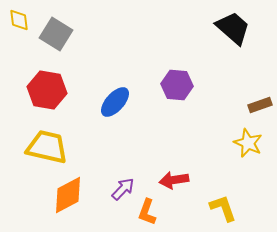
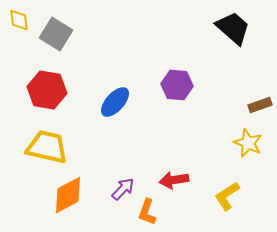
yellow L-shape: moved 4 px right, 12 px up; rotated 104 degrees counterclockwise
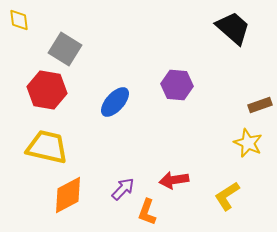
gray square: moved 9 px right, 15 px down
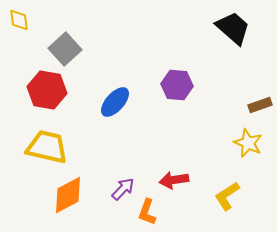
gray square: rotated 16 degrees clockwise
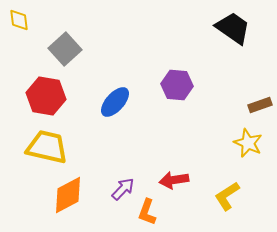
black trapezoid: rotated 6 degrees counterclockwise
red hexagon: moved 1 px left, 6 px down
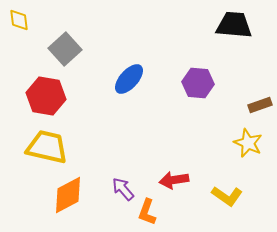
black trapezoid: moved 1 px right, 3 px up; rotated 30 degrees counterclockwise
purple hexagon: moved 21 px right, 2 px up
blue ellipse: moved 14 px right, 23 px up
purple arrow: rotated 85 degrees counterclockwise
yellow L-shape: rotated 112 degrees counterclockwise
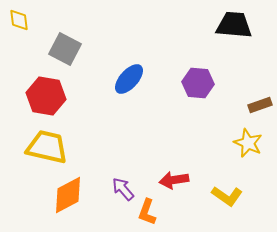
gray square: rotated 20 degrees counterclockwise
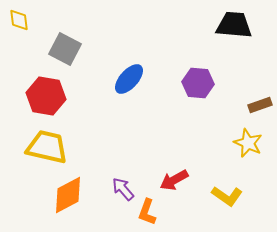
red arrow: rotated 20 degrees counterclockwise
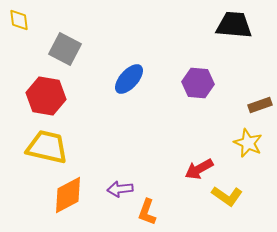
red arrow: moved 25 px right, 11 px up
purple arrow: moved 3 px left; rotated 55 degrees counterclockwise
